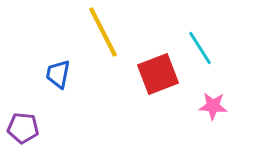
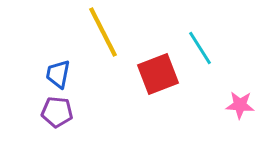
pink star: moved 27 px right, 1 px up
purple pentagon: moved 34 px right, 16 px up
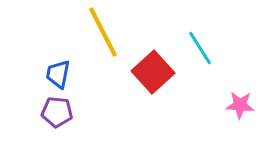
red square: moved 5 px left, 2 px up; rotated 21 degrees counterclockwise
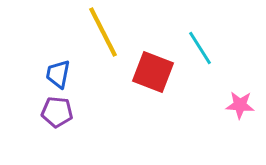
red square: rotated 27 degrees counterclockwise
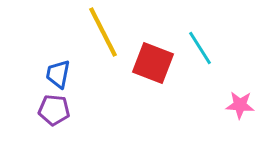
red square: moved 9 px up
purple pentagon: moved 3 px left, 2 px up
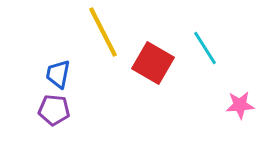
cyan line: moved 5 px right
red square: rotated 9 degrees clockwise
pink star: rotated 8 degrees counterclockwise
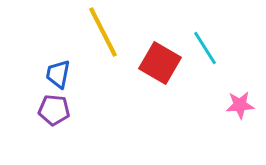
red square: moved 7 px right
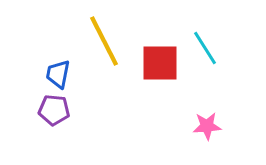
yellow line: moved 1 px right, 9 px down
red square: rotated 30 degrees counterclockwise
pink star: moved 33 px left, 21 px down
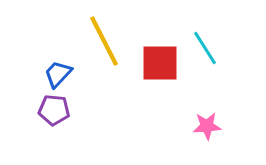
blue trapezoid: rotated 32 degrees clockwise
